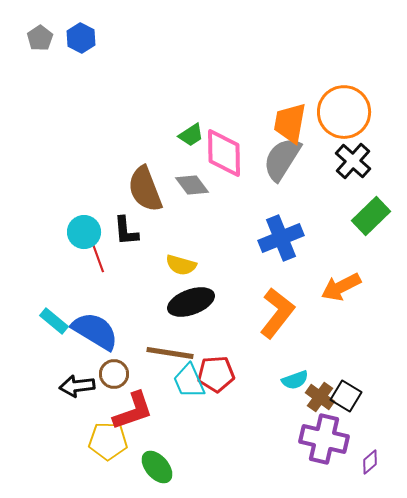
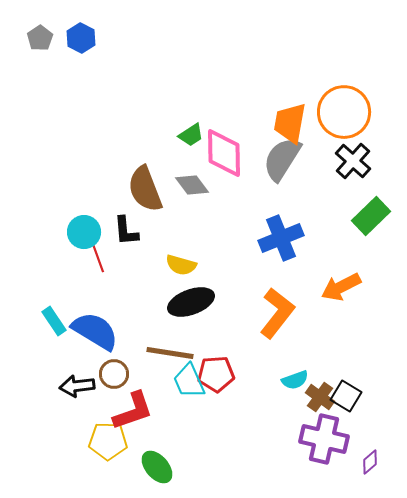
cyan rectangle: rotated 16 degrees clockwise
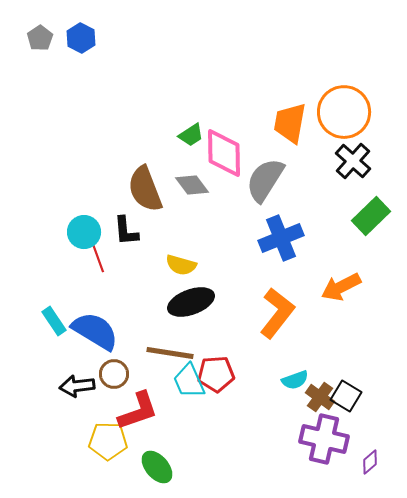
gray semicircle: moved 17 px left, 21 px down
red L-shape: moved 5 px right
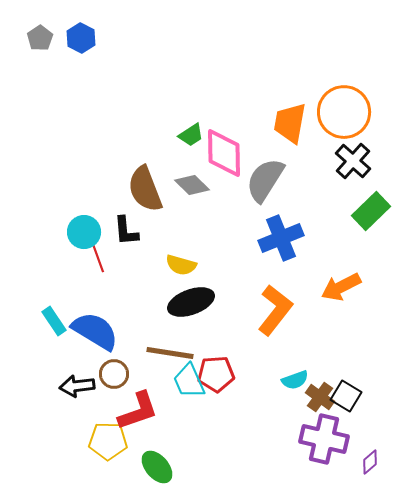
gray diamond: rotated 8 degrees counterclockwise
green rectangle: moved 5 px up
orange L-shape: moved 2 px left, 3 px up
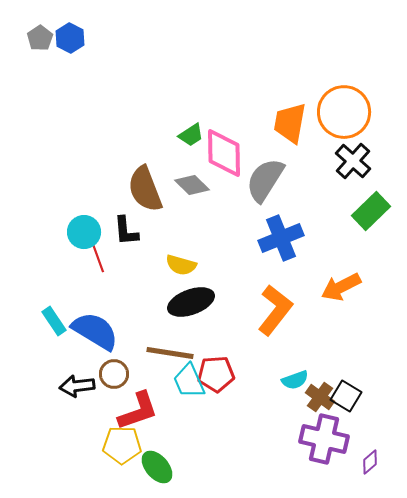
blue hexagon: moved 11 px left
yellow pentagon: moved 14 px right, 4 px down
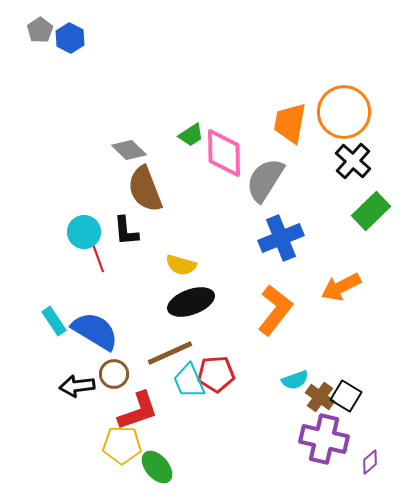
gray pentagon: moved 8 px up
gray diamond: moved 63 px left, 35 px up
brown line: rotated 33 degrees counterclockwise
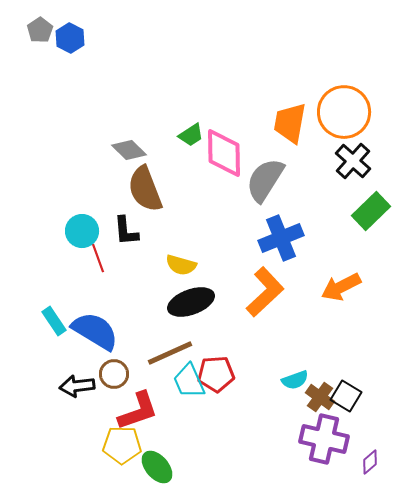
cyan circle: moved 2 px left, 1 px up
orange L-shape: moved 10 px left, 18 px up; rotated 9 degrees clockwise
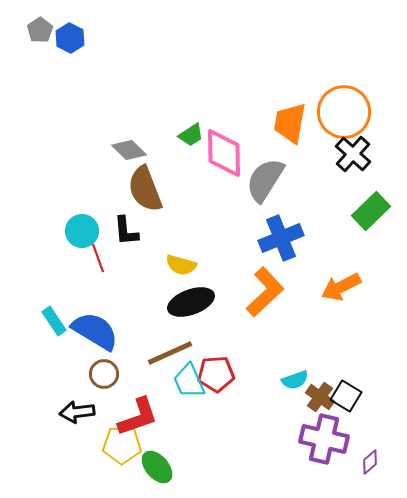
black cross: moved 7 px up
brown circle: moved 10 px left
black arrow: moved 26 px down
red L-shape: moved 6 px down
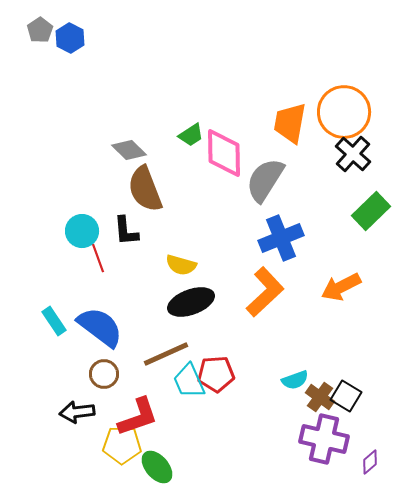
blue semicircle: moved 5 px right, 4 px up; rotated 6 degrees clockwise
brown line: moved 4 px left, 1 px down
